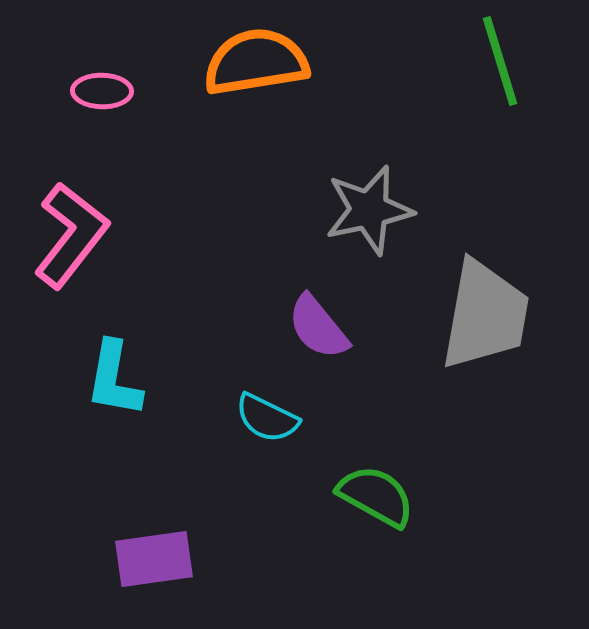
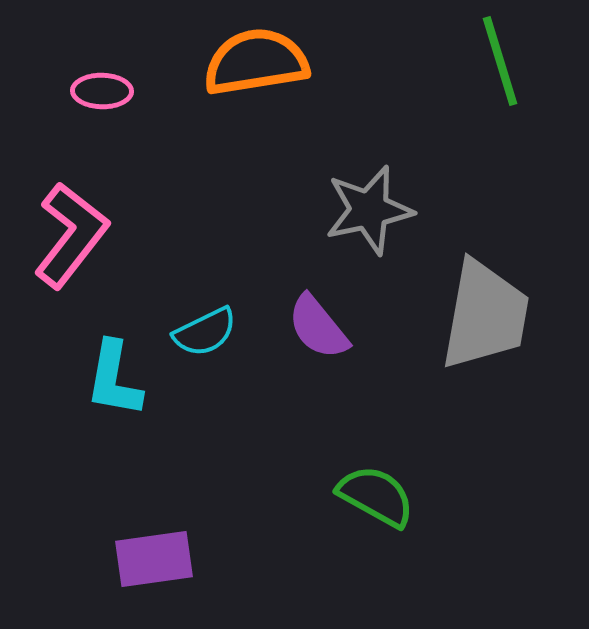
cyan semicircle: moved 62 px left, 86 px up; rotated 52 degrees counterclockwise
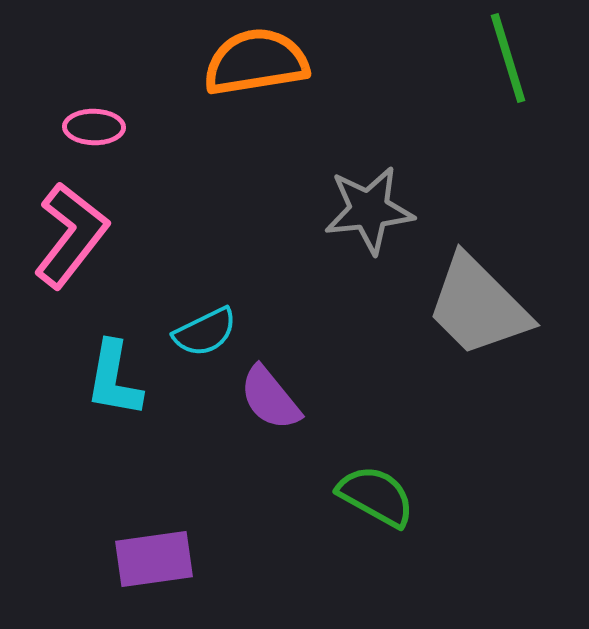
green line: moved 8 px right, 3 px up
pink ellipse: moved 8 px left, 36 px down
gray star: rotated 6 degrees clockwise
gray trapezoid: moved 7 px left, 9 px up; rotated 125 degrees clockwise
purple semicircle: moved 48 px left, 71 px down
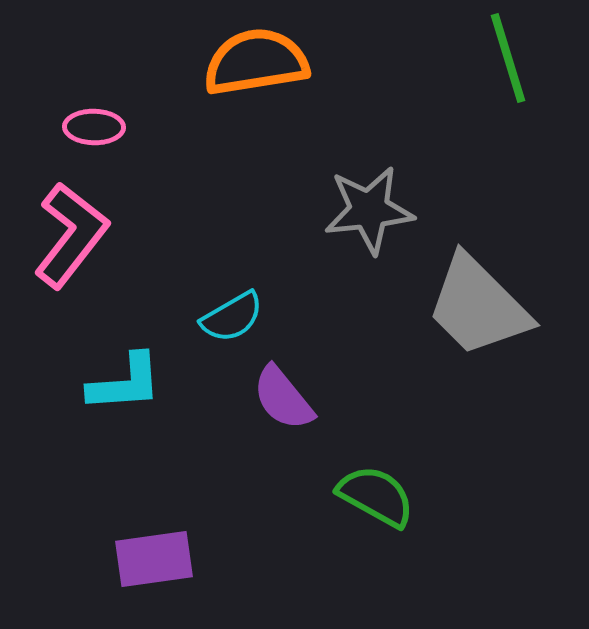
cyan semicircle: moved 27 px right, 15 px up; rotated 4 degrees counterclockwise
cyan L-shape: moved 11 px right, 4 px down; rotated 104 degrees counterclockwise
purple semicircle: moved 13 px right
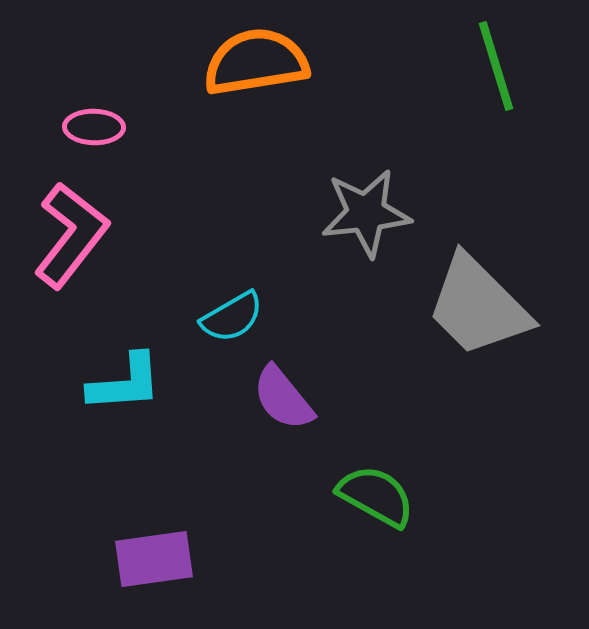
green line: moved 12 px left, 8 px down
gray star: moved 3 px left, 3 px down
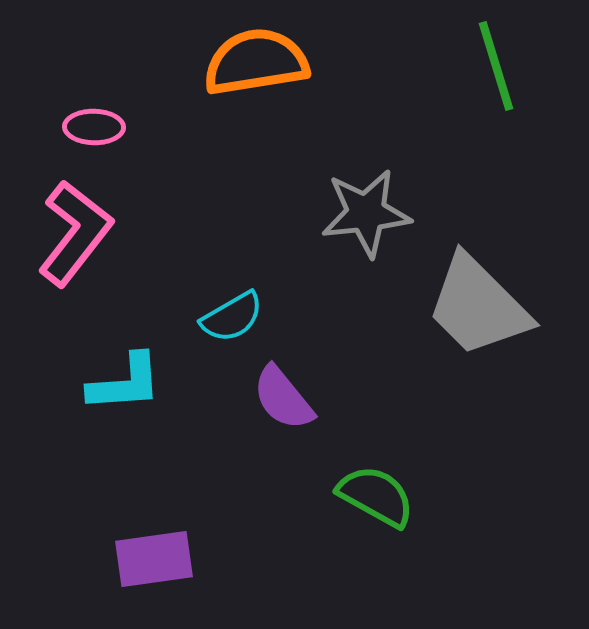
pink L-shape: moved 4 px right, 2 px up
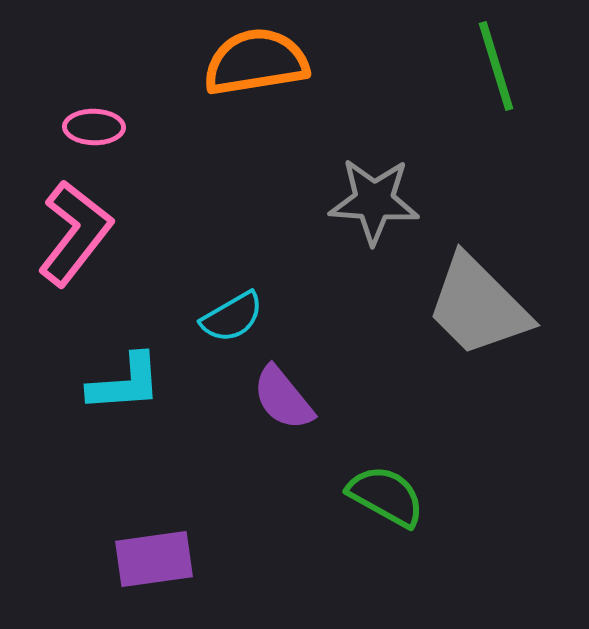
gray star: moved 8 px right, 12 px up; rotated 10 degrees clockwise
green semicircle: moved 10 px right
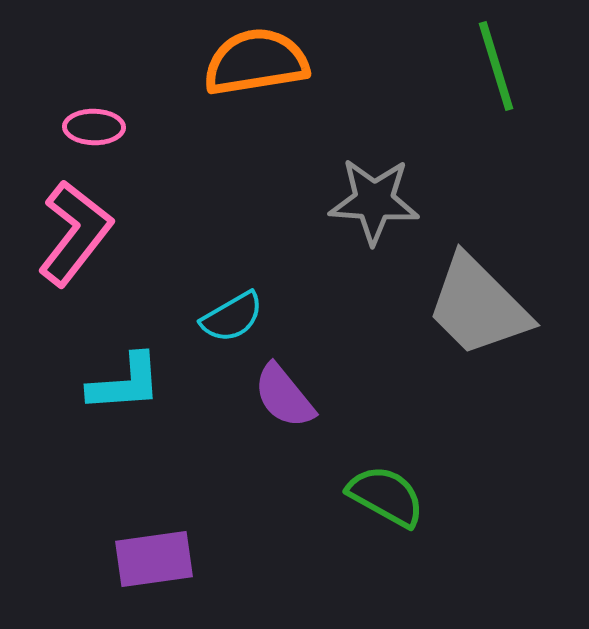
purple semicircle: moved 1 px right, 2 px up
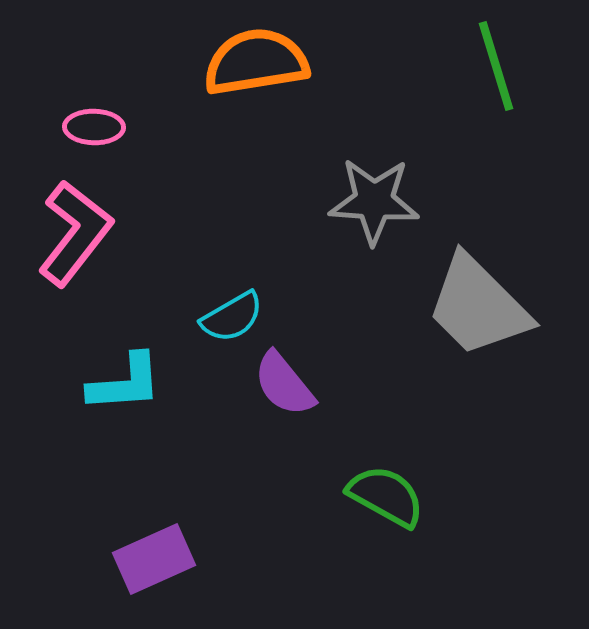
purple semicircle: moved 12 px up
purple rectangle: rotated 16 degrees counterclockwise
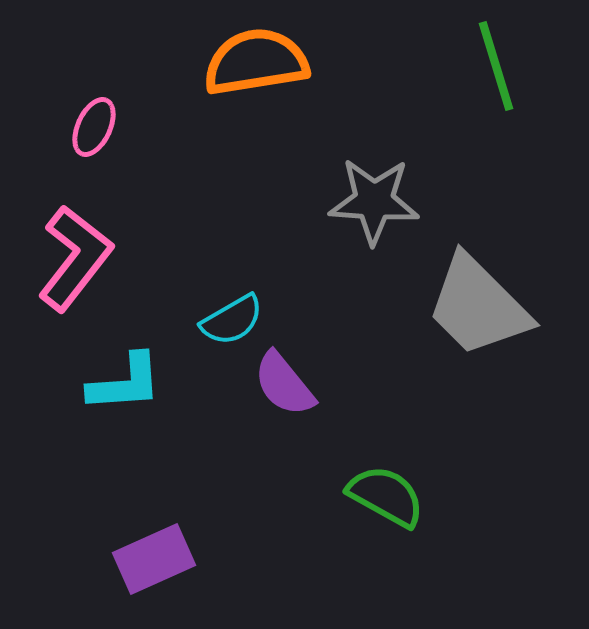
pink ellipse: rotated 66 degrees counterclockwise
pink L-shape: moved 25 px down
cyan semicircle: moved 3 px down
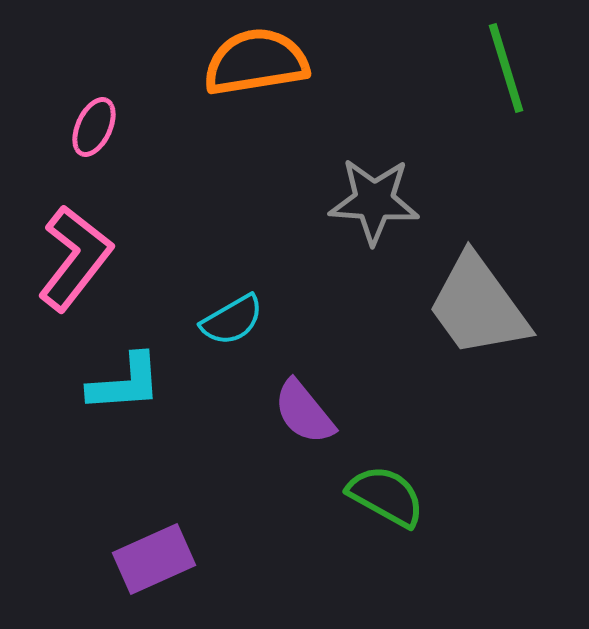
green line: moved 10 px right, 2 px down
gray trapezoid: rotated 9 degrees clockwise
purple semicircle: moved 20 px right, 28 px down
